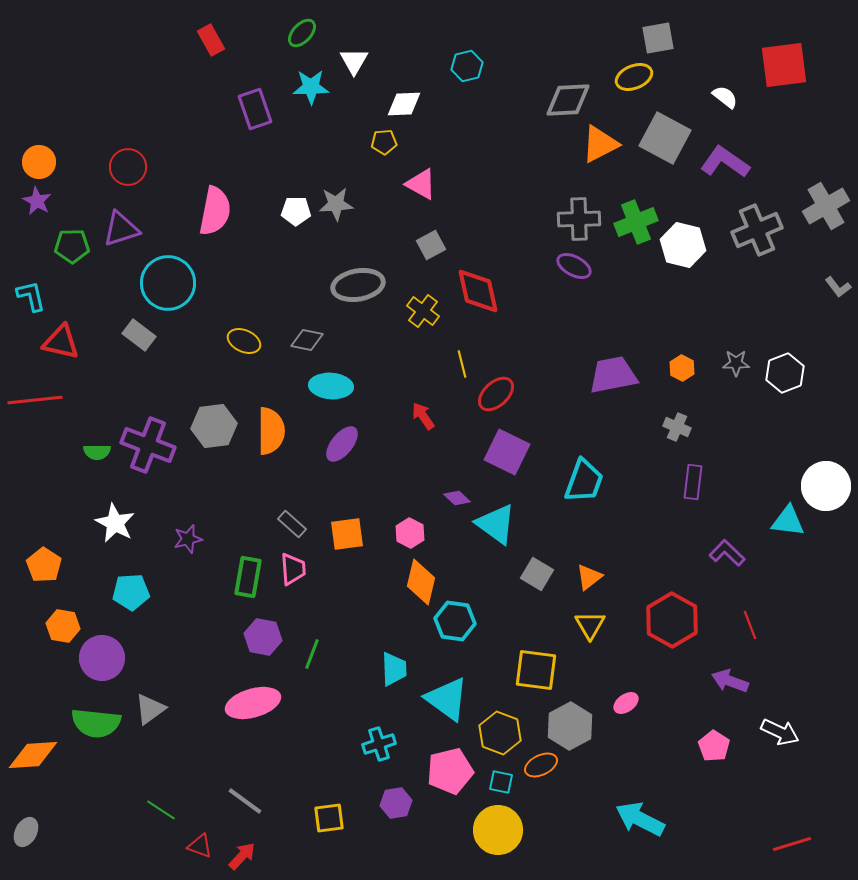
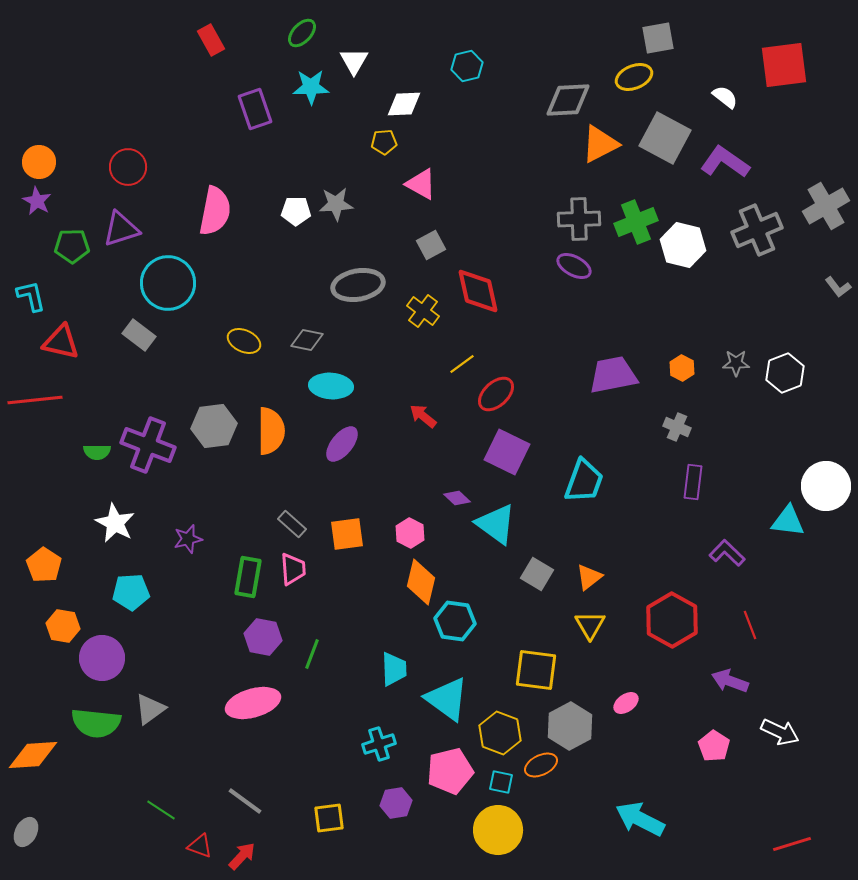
yellow line at (462, 364): rotated 68 degrees clockwise
red arrow at (423, 416): rotated 16 degrees counterclockwise
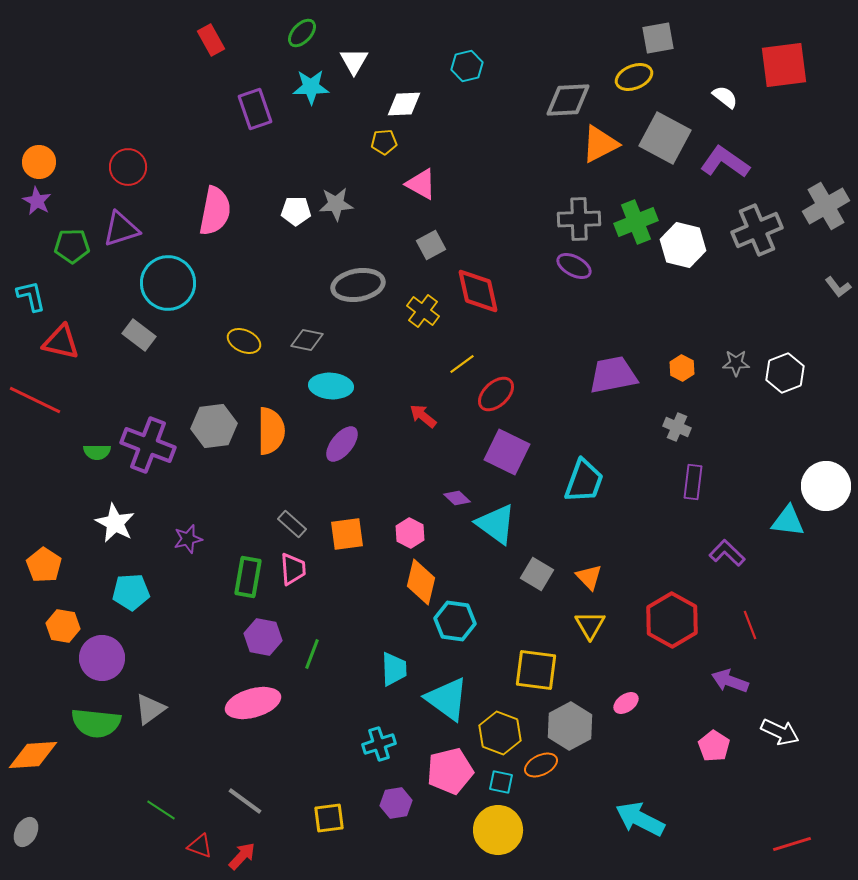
red line at (35, 400): rotated 32 degrees clockwise
orange triangle at (589, 577): rotated 36 degrees counterclockwise
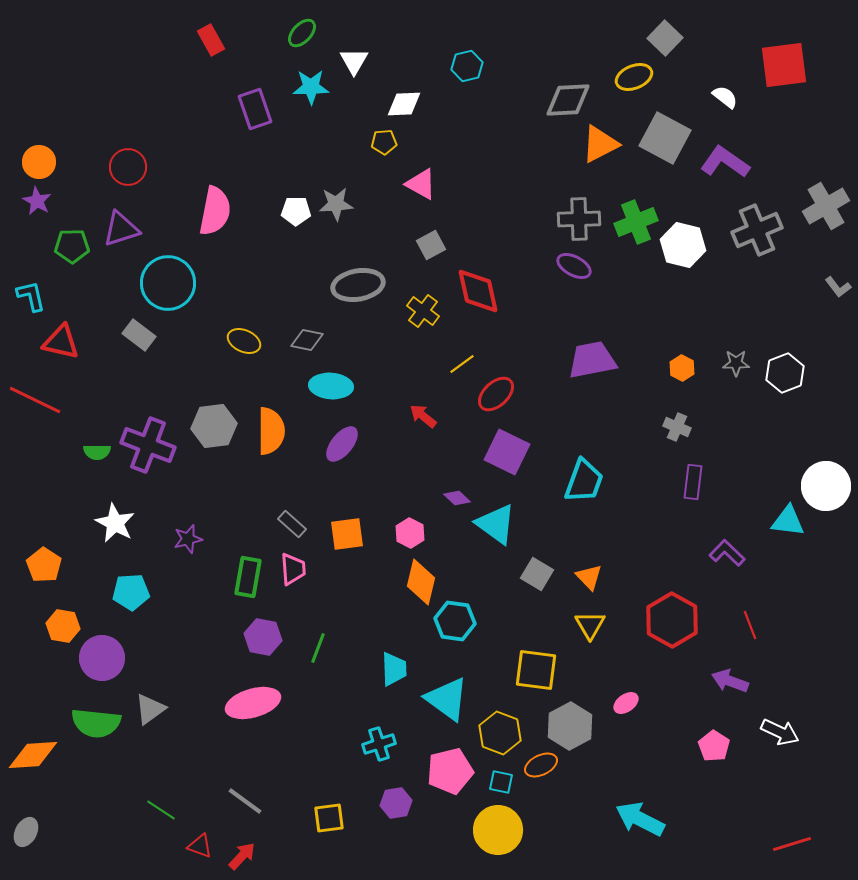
gray square at (658, 38): moved 7 px right; rotated 36 degrees counterclockwise
purple trapezoid at (613, 375): moved 21 px left, 15 px up
green line at (312, 654): moved 6 px right, 6 px up
